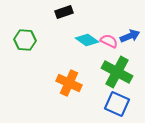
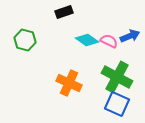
green hexagon: rotated 10 degrees clockwise
green cross: moved 5 px down
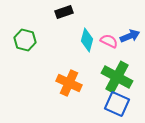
cyan diamond: rotated 70 degrees clockwise
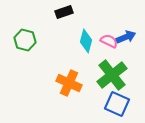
blue arrow: moved 4 px left, 1 px down
cyan diamond: moved 1 px left, 1 px down
green cross: moved 5 px left, 2 px up; rotated 24 degrees clockwise
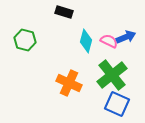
black rectangle: rotated 36 degrees clockwise
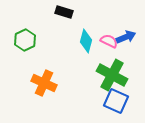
green hexagon: rotated 20 degrees clockwise
green cross: rotated 24 degrees counterclockwise
orange cross: moved 25 px left
blue square: moved 1 px left, 3 px up
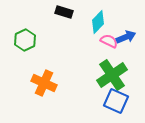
cyan diamond: moved 12 px right, 19 px up; rotated 30 degrees clockwise
green cross: rotated 28 degrees clockwise
